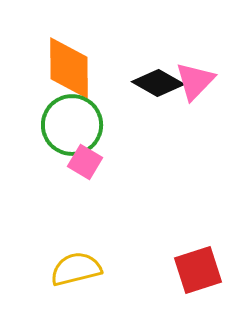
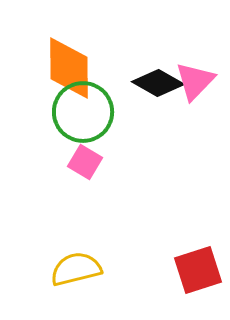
green circle: moved 11 px right, 13 px up
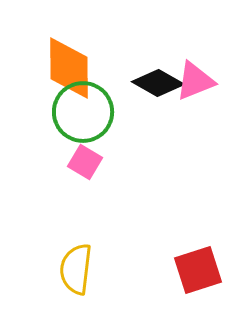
pink triangle: rotated 24 degrees clockwise
yellow semicircle: rotated 69 degrees counterclockwise
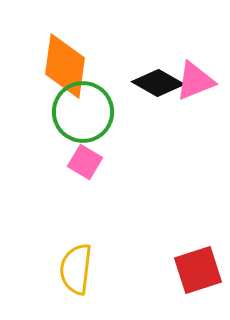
orange diamond: moved 4 px left, 2 px up; rotated 8 degrees clockwise
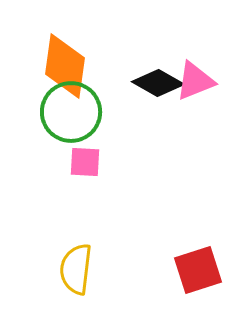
green circle: moved 12 px left
pink square: rotated 28 degrees counterclockwise
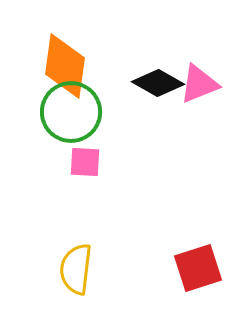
pink triangle: moved 4 px right, 3 px down
red square: moved 2 px up
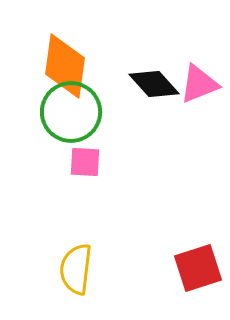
black diamond: moved 4 px left, 1 px down; rotated 18 degrees clockwise
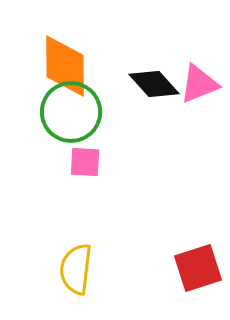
orange diamond: rotated 8 degrees counterclockwise
